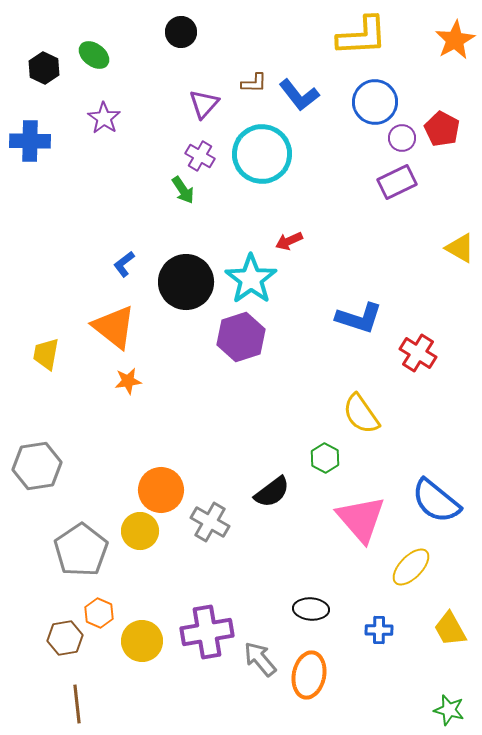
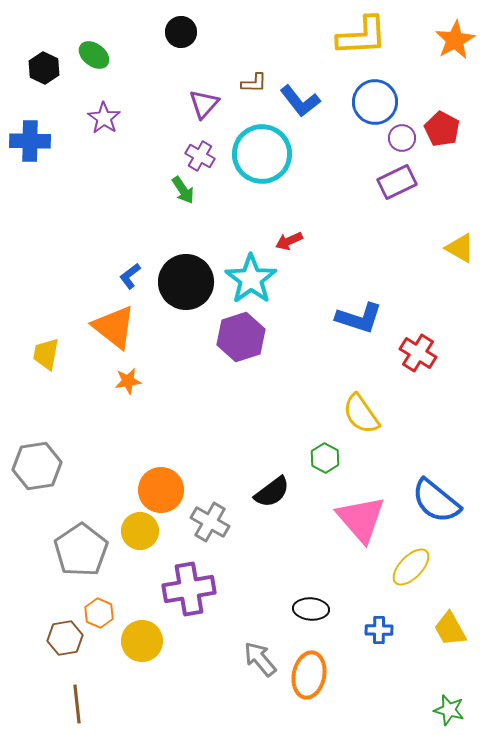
blue L-shape at (299, 95): moved 1 px right, 6 px down
blue L-shape at (124, 264): moved 6 px right, 12 px down
purple cross at (207, 632): moved 18 px left, 43 px up
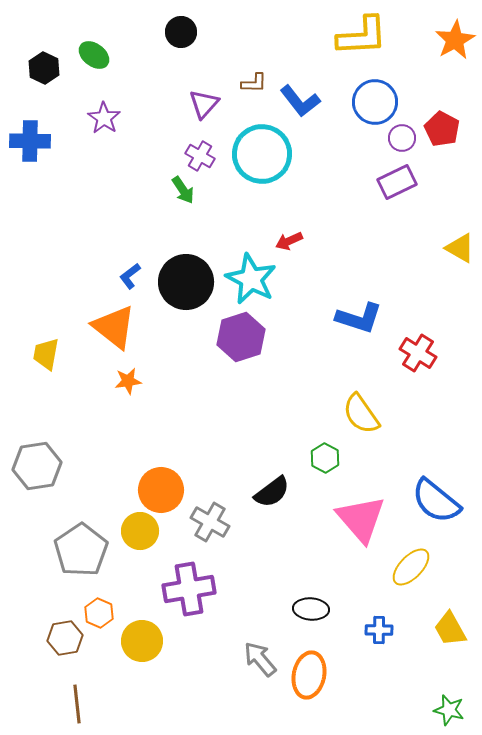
cyan star at (251, 279): rotated 9 degrees counterclockwise
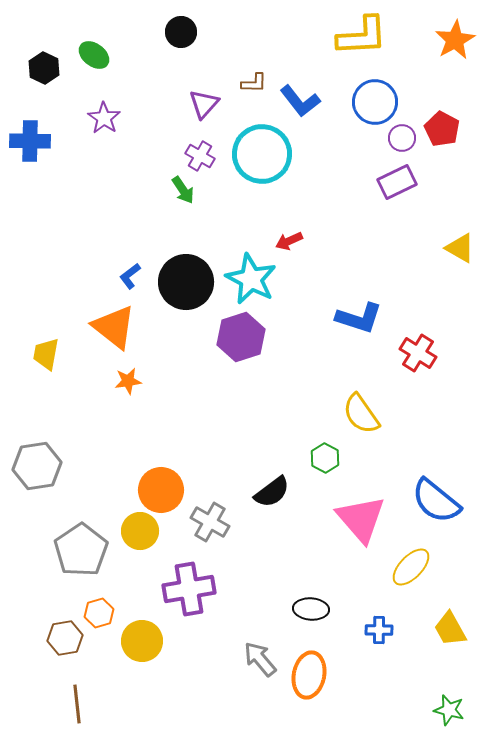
orange hexagon at (99, 613): rotated 20 degrees clockwise
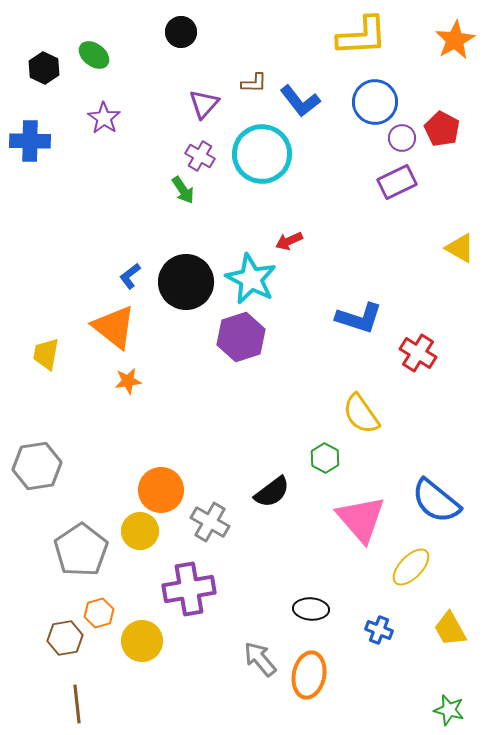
blue cross at (379, 630): rotated 20 degrees clockwise
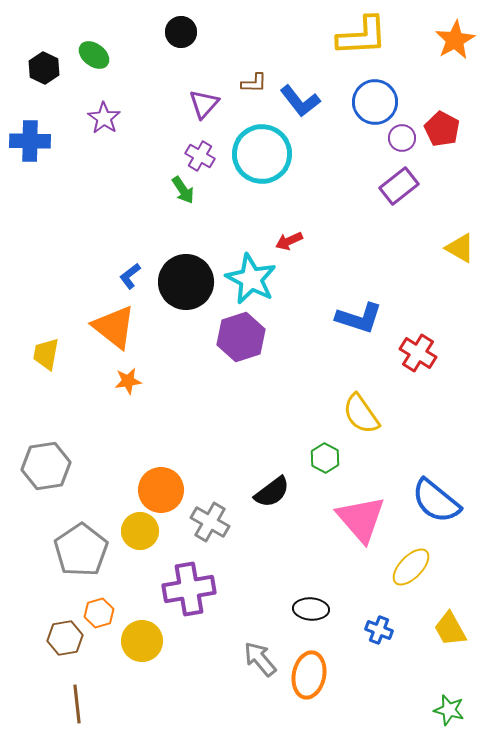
purple rectangle at (397, 182): moved 2 px right, 4 px down; rotated 12 degrees counterclockwise
gray hexagon at (37, 466): moved 9 px right
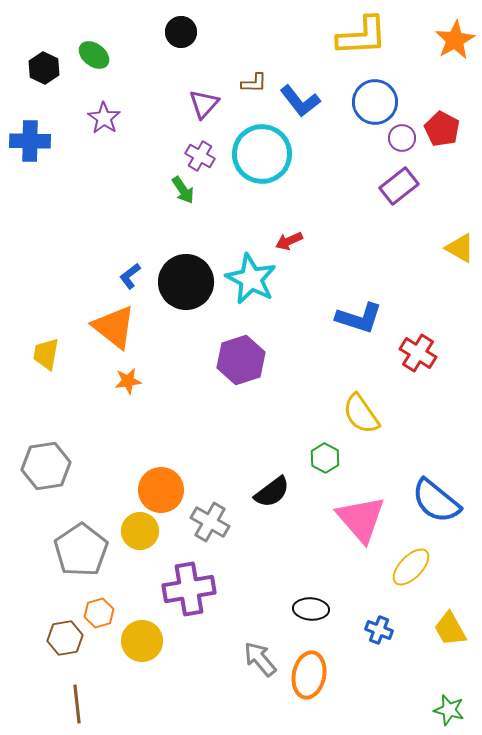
purple hexagon at (241, 337): moved 23 px down
